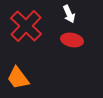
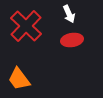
red ellipse: rotated 20 degrees counterclockwise
orange trapezoid: moved 1 px right, 1 px down
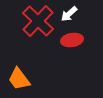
white arrow: rotated 72 degrees clockwise
red cross: moved 12 px right, 5 px up
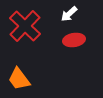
red cross: moved 13 px left, 5 px down
red ellipse: moved 2 px right
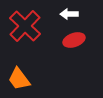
white arrow: rotated 42 degrees clockwise
red ellipse: rotated 10 degrees counterclockwise
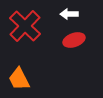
orange trapezoid: rotated 10 degrees clockwise
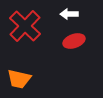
red ellipse: moved 1 px down
orange trapezoid: rotated 50 degrees counterclockwise
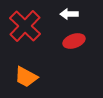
orange trapezoid: moved 7 px right, 2 px up; rotated 15 degrees clockwise
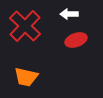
red ellipse: moved 2 px right, 1 px up
orange trapezoid: rotated 15 degrees counterclockwise
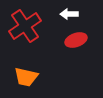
red cross: rotated 12 degrees clockwise
